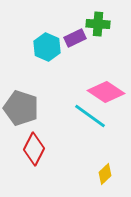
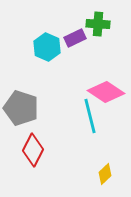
cyan line: rotated 40 degrees clockwise
red diamond: moved 1 px left, 1 px down
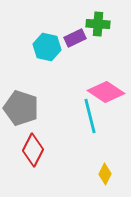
cyan hexagon: rotated 12 degrees counterclockwise
yellow diamond: rotated 20 degrees counterclockwise
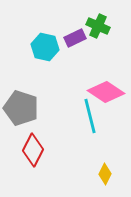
green cross: moved 2 px down; rotated 20 degrees clockwise
cyan hexagon: moved 2 px left
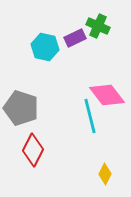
pink diamond: moved 1 px right, 3 px down; rotated 18 degrees clockwise
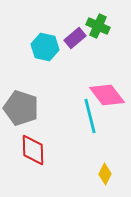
purple rectangle: rotated 15 degrees counterclockwise
red diamond: rotated 28 degrees counterclockwise
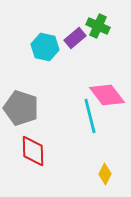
red diamond: moved 1 px down
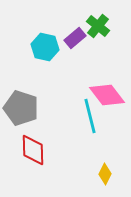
green cross: rotated 15 degrees clockwise
red diamond: moved 1 px up
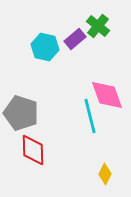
purple rectangle: moved 1 px down
pink diamond: rotated 18 degrees clockwise
gray pentagon: moved 5 px down
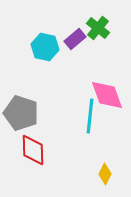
green cross: moved 2 px down
cyan line: rotated 20 degrees clockwise
